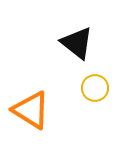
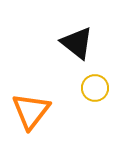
orange triangle: moved 1 px down; rotated 36 degrees clockwise
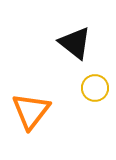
black triangle: moved 2 px left
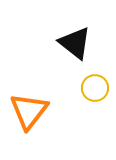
orange triangle: moved 2 px left
